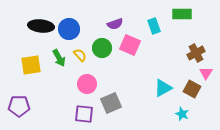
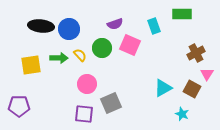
green arrow: rotated 60 degrees counterclockwise
pink triangle: moved 1 px right, 1 px down
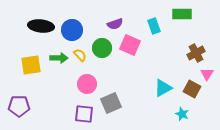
blue circle: moved 3 px right, 1 px down
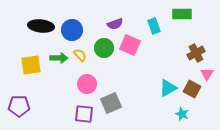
green circle: moved 2 px right
cyan triangle: moved 5 px right
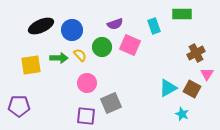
black ellipse: rotated 30 degrees counterclockwise
green circle: moved 2 px left, 1 px up
pink circle: moved 1 px up
purple square: moved 2 px right, 2 px down
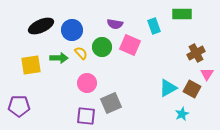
purple semicircle: rotated 28 degrees clockwise
yellow semicircle: moved 1 px right, 2 px up
cyan star: rotated 24 degrees clockwise
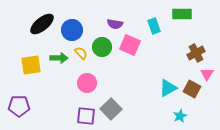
black ellipse: moved 1 px right, 2 px up; rotated 15 degrees counterclockwise
gray square: moved 6 px down; rotated 20 degrees counterclockwise
cyan star: moved 2 px left, 2 px down
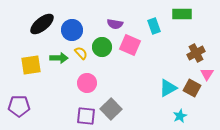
brown square: moved 1 px up
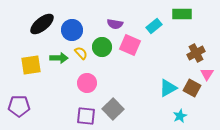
cyan rectangle: rotated 70 degrees clockwise
gray square: moved 2 px right
